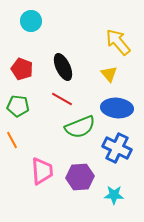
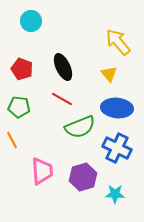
green pentagon: moved 1 px right, 1 px down
purple hexagon: moved 3 px right; rotated 12 degrees counterclockwise
cyan star: moved 1 px right, 1 px up
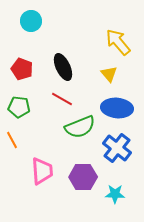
blue cross: rotated 12 degrees clockwise
purple hexagon: rotated 16 degrees clockwise
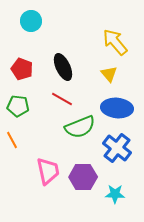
yellow arrow: moved 3 px left
green pentagon: moved 1 px left, 1 px up
pink trapezoid: moved 6 px right; rotated 8 degrees counterclockwise
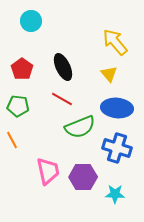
red pentagon: rotated 15 degrees clockwise
blue cross: rotated 20 degrees counterclockwise
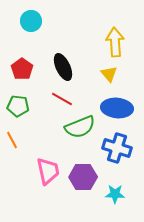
yellow arrow: rotated 36 degrees clockwise
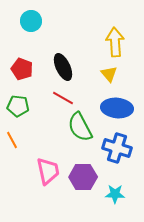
red pentagon: rotated 15 degrees counterclockwise
red line: moved 1 px right, 1 px up
green semicircle: rotated 84 degrees clockwise
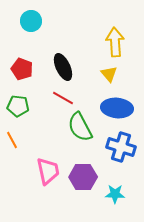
blue cross: moved 4 px right, 1 px up
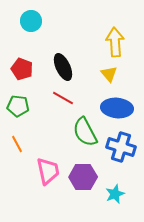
green semicircle: moved 5 px right, 5 px down
orange line: moved 5 px right, 4 px down
cyan star: rotated 24 degrees counterclockwise
